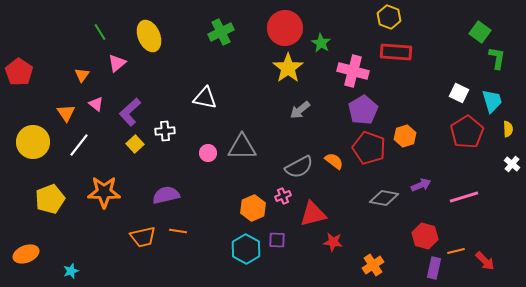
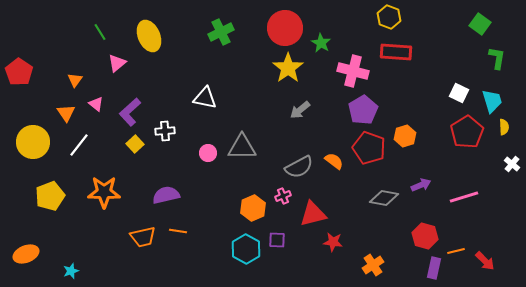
green square at (480, 32): moved 8 px up
orange triangle at (82, 75): moved 7 px left, 5 px down
yellow semicircle at (508, 129): moved 4 px left, 2 px up
yellow pentagon at (50, 199): moved 3 px up
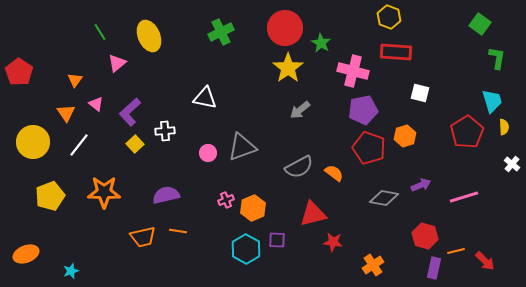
white square at (459, 93): moved 39 px left; rotated 12 degrees counterclockwise
purple pentagon at (363, 110): rotated 20 degrees clockwise
gray triangle at (242, 147): rotated 20 degrees counterclockwise
orange semicircle at (334, 161): moved 12 px down
pink cross at (283, 196): moved 57 px left, 4 px down
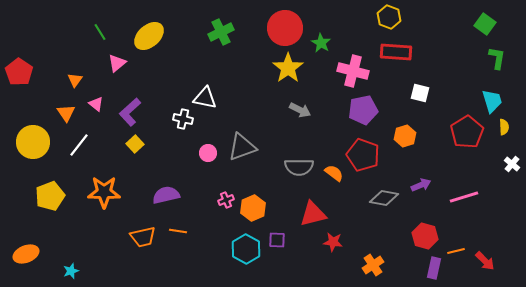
green square at (480, 24): moved 5 px right
yellow ellipse at (149, 36): rotated 72 degrees clockwise
gray arrow at (300, 110): rotated 115 degrees counterclockwise
white cross at (165, 131): moved 18 px right, 12 px up; rotated 18 degrees clockwise
red pentagon at (369, 148): moved 6 px left, 7 px down
gray semicircle at (299, 167): rotated 28 degrees clockwise
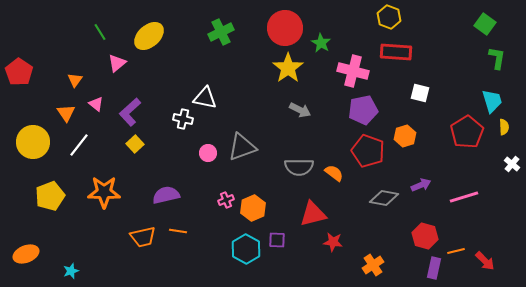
red pentagon at (363, 155): moved 5 px right, 4 px up
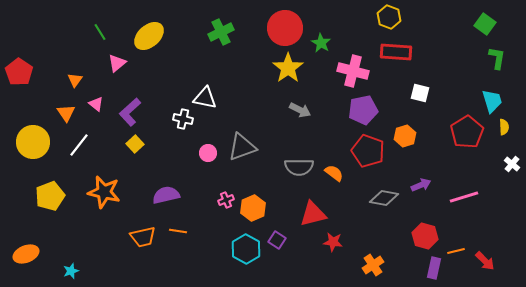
orange star at (104, 192): rotated 12 degrees clockwise
purple square at (277, 240): rotated 30 degrees clockwise
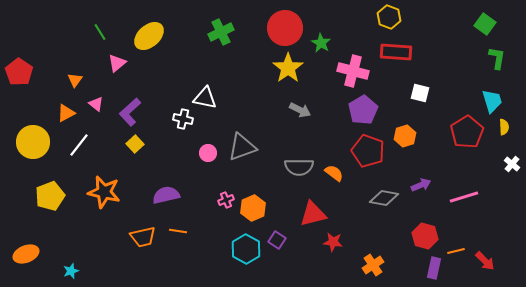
purple pentagon at (363, 110): rotated 20 degrees counterclockwise
orange triangle at (66, 113): rotated 36 degrees clockwise
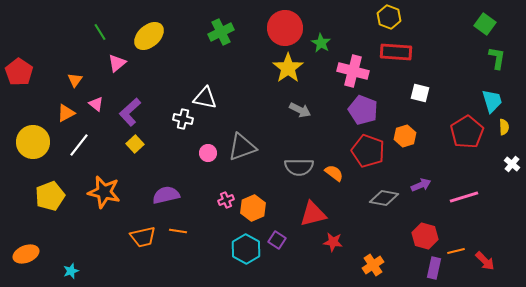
purple pentagon at (363, 110): rotated 20 degrees counterclockwise
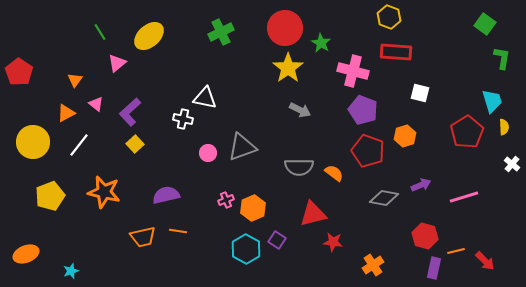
green L-shape at (497, 58): moved 5 px right
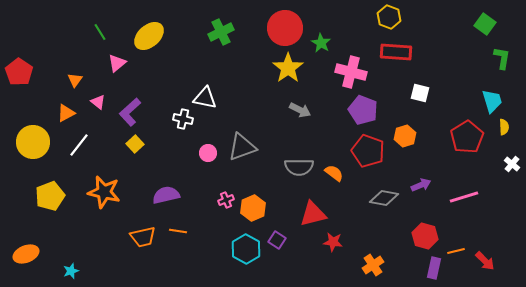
pink cross at (353, 71): moved 2 px left, 1 px down
pink triangle at (96, 104): moved 2 px right, 2 px up
red pentagon at (467, 132): moved 5 px down
